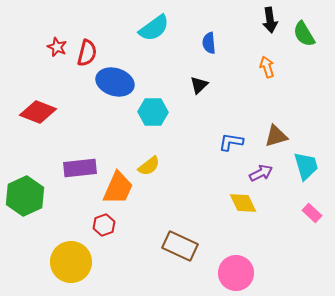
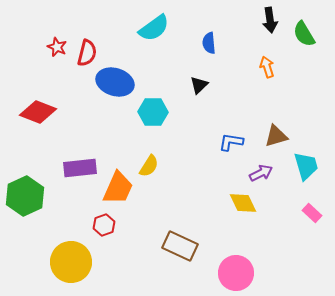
yellow semicircle: rotated 20 degrees counterclockwise
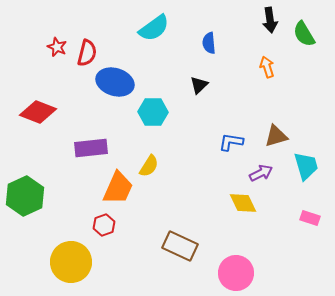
purple rectangle: moved 11 px right, 20 px up
pink rectangle: moved 2 px left, 5 px down; rotated 24 degrees counterclockwise
